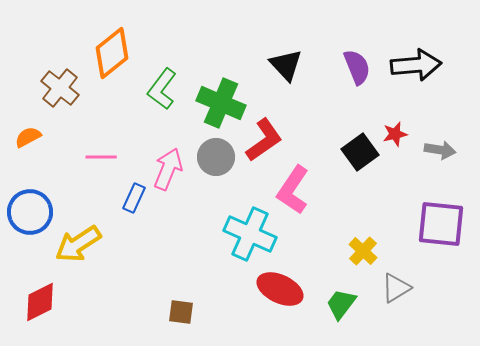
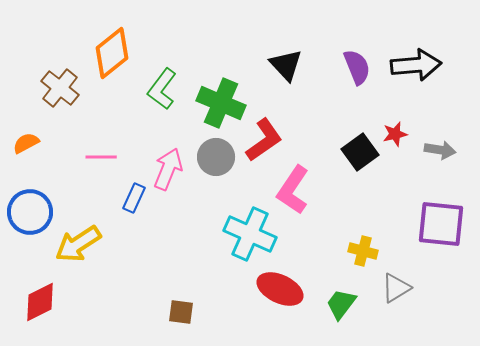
orange semicircle: moved 2 px left, 6 px down
yellow cross: rotated 28 degrees counterclockwise
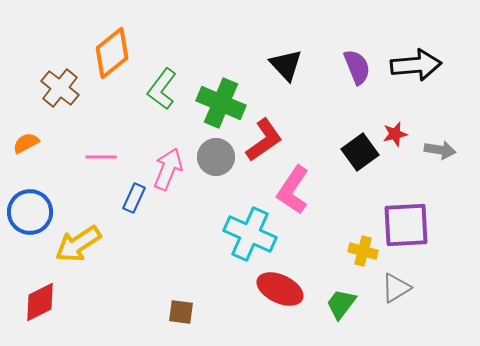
purple square: moved 35 px left, 1 px down; rotated 9 degrees counterclockwise
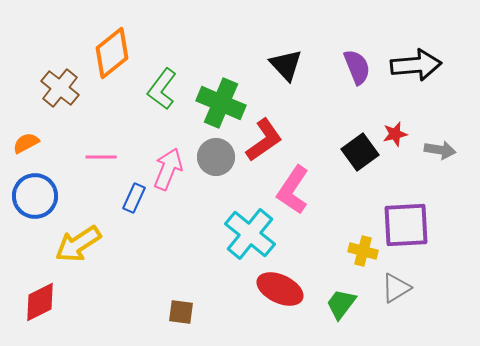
blue circle: moved 5 px right, 16 px up
cyan cross: rotated 15 degrees clockwise
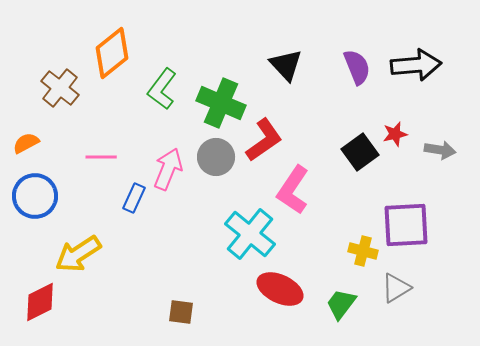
yellow arrow: moved 10 px down
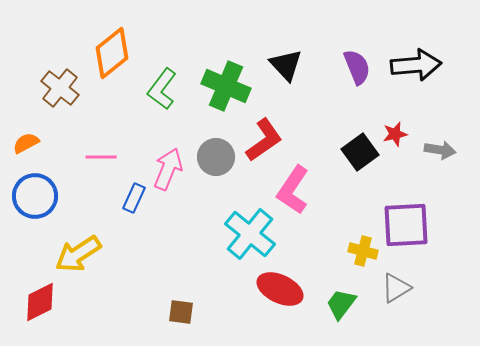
green cross: moved 5 px right, 17 px up
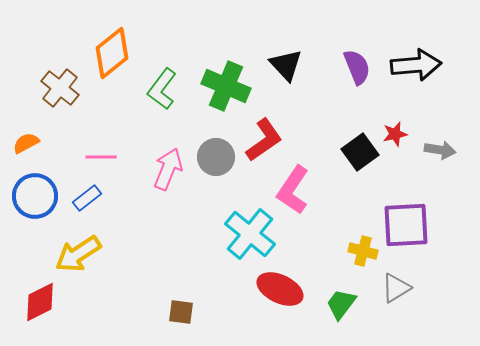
blue rectangle: moved 47 px left; rotated 28 degrees clockwise
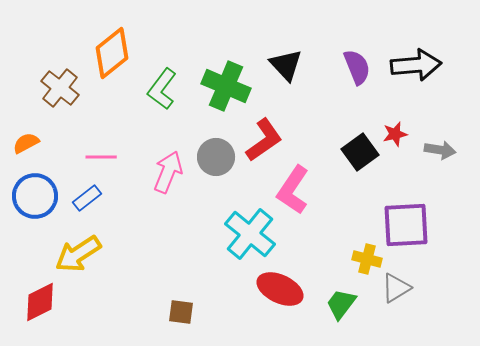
pink arrow: moved 3 px down
yellow cross: moved 4 px right, 8 px down
